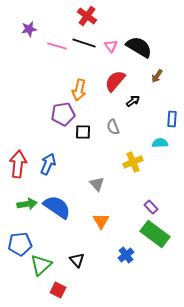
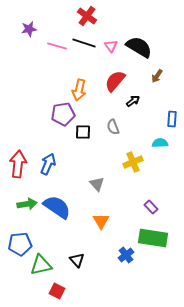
green rectangle: moved 2 px left, 4 px down; rotated 28 degrees counterclockwise
green triangle: rotated 30 degrees clockwise
red square: moved 1 px left, 1 px down
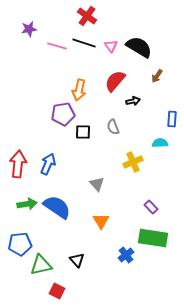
black arrow: rotated 24 degrees clockwise
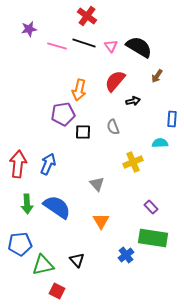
green arrow: rotated 96 degrees clockwise
green triangle: moved 2 px right
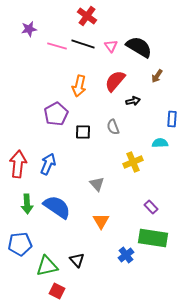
black line: moved 1 px left, 1 px down
orange arrow: moved 4 px up
purple pentagon: moved 7 px left; rotated 20 degrees counterclockwise
green triangle: moved 4 px right, 1 px down
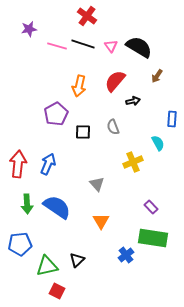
cyan semicircle: moved 2 px left; rotated 63 degrees clockwise
black triangle: rotated 28 degrees clockwise
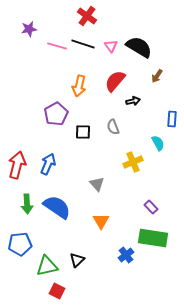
red arrow: moved 1 px left, 1 px down; rotated 8 degrees clockwise
